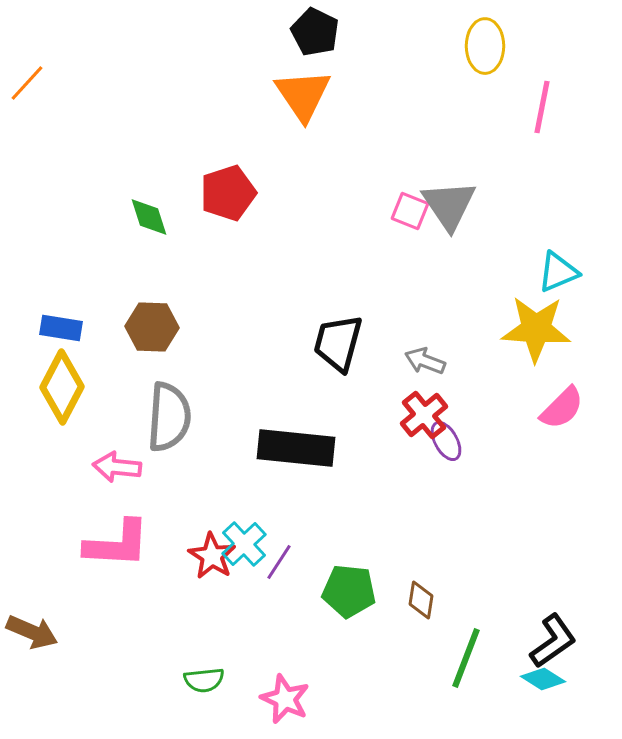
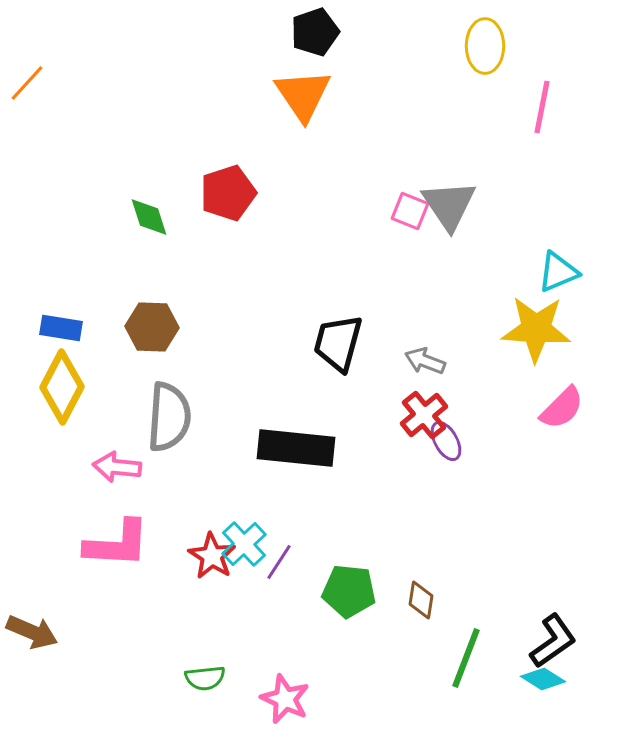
black pentagon: rotated 27 degrees clockwise
green semicircle: moved 1 px right, 2 px up
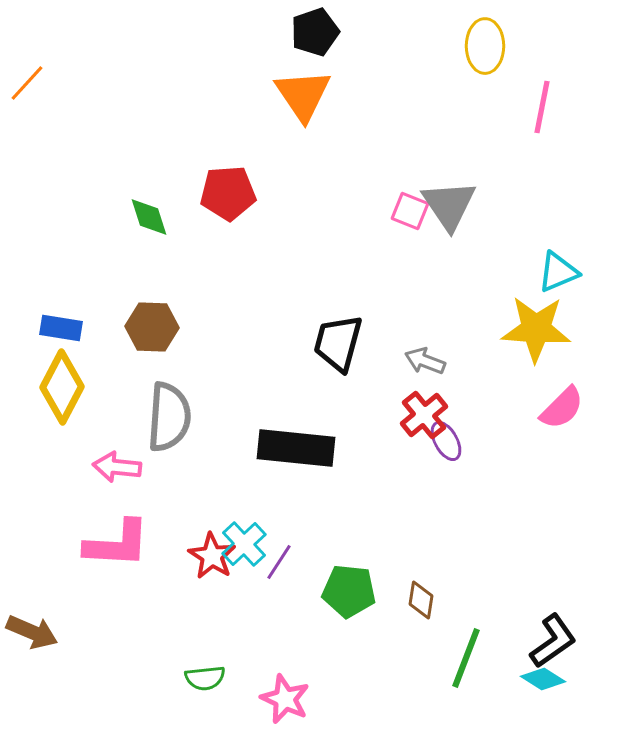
red pentagon: rotated 14 degrees clockwise
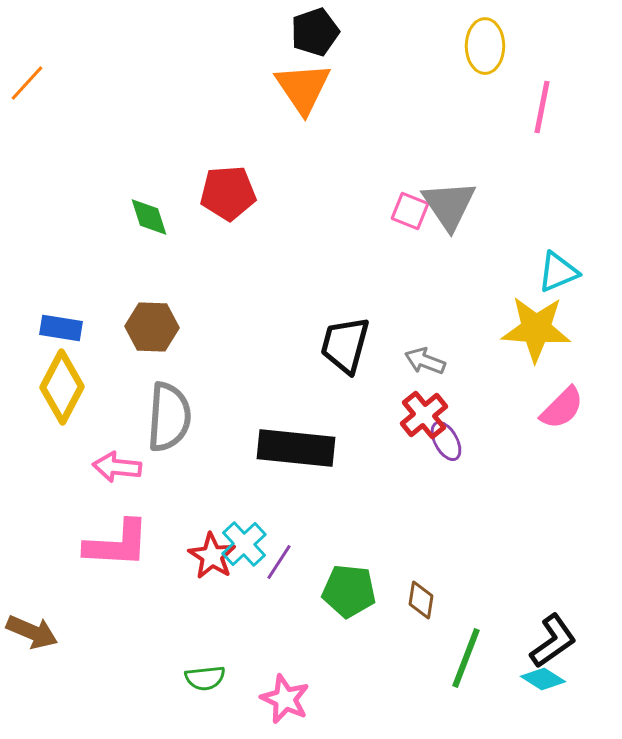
orange triangle: moved 7 px up
black trapezoid: moved 7 px right, 2 px down
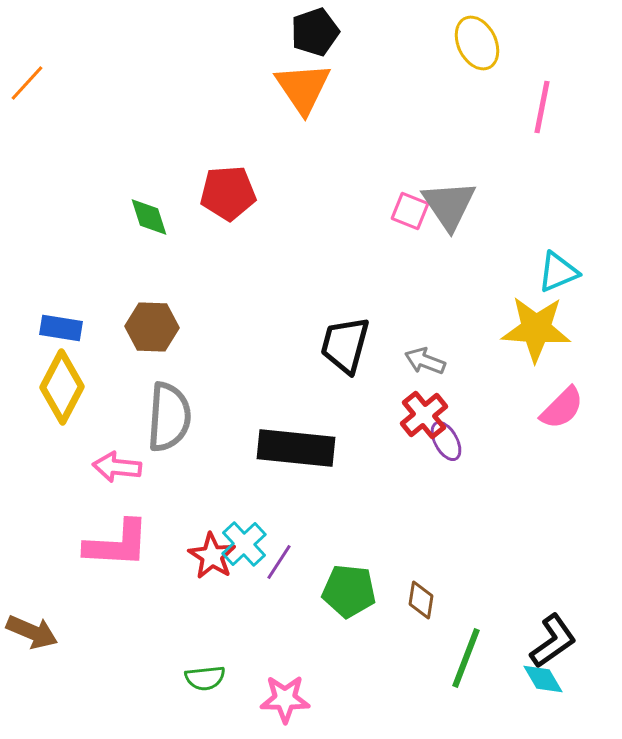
yellow ellipse: moved 8 px left, 3 px up; rotated 26 degrees counterclockwise
cyan diamond: rotated 27 degrees clockwise
pink star: rotated 24 degrees counterclockwise
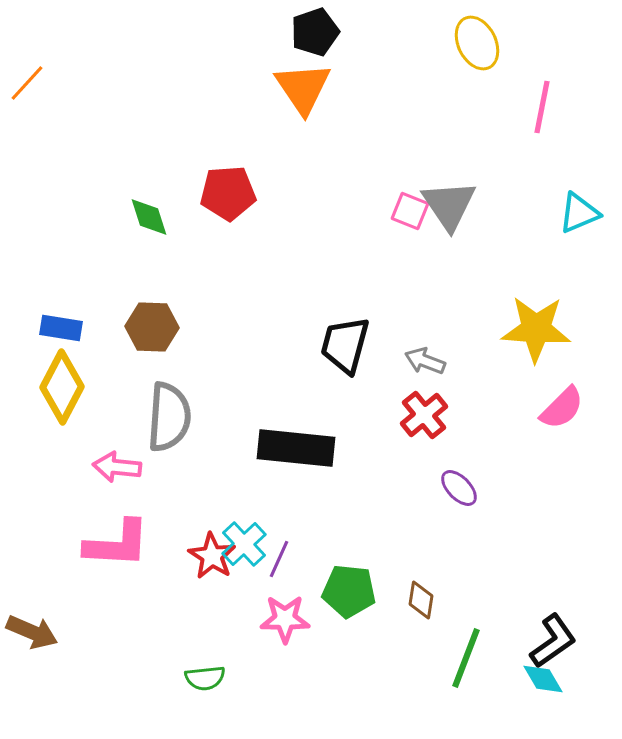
cyan triangle: moved 21 px right, 59 px up
purple ellipse: moved 13 px right, 47 px down; rotated 15 degrees counterclockwise
purple line: moved 3 px up; rotated 9 degrees counterclockwise
pink star: moved 80 px up
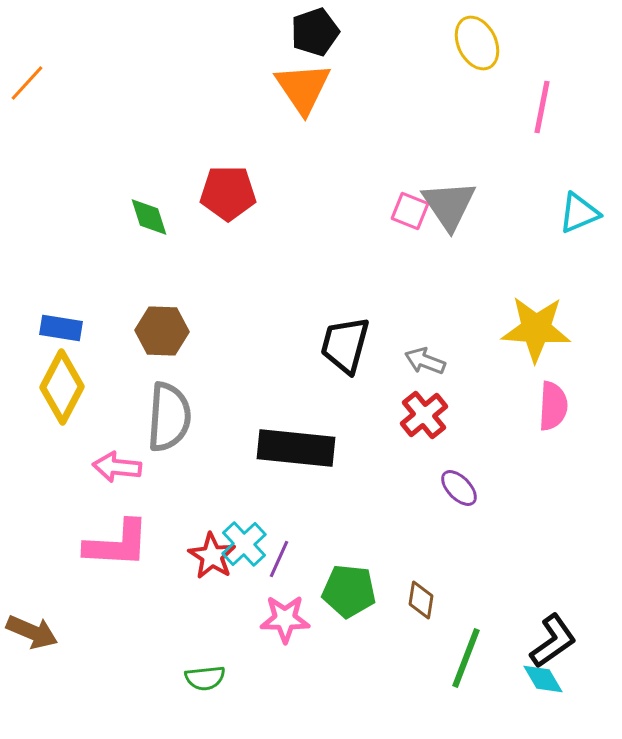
red pentagon: rotated 4 degrees clockwise
brown hexagon: moved 10 px right, 4 px down
pink semicircle: moved 9 px left, 2 px up; rotated 42 degrees counterclockwise
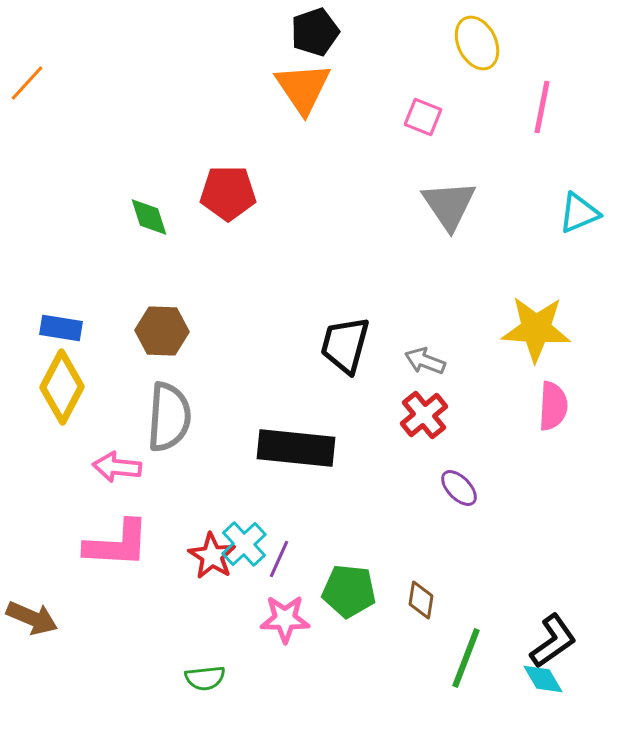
pink square: moved 13 px right, 94 px up
brown arrow: moved 14 px up
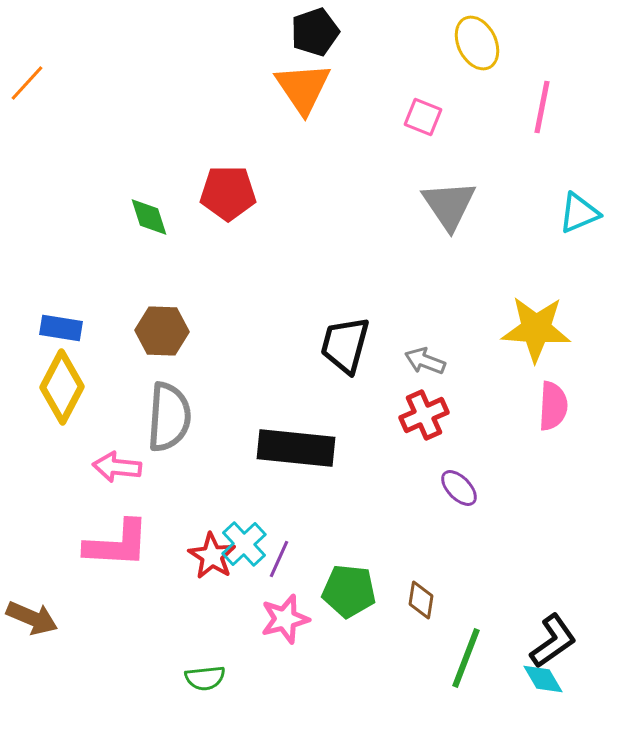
red cross: rotated 15 degrees clockwise
pink star: rotated 15 degrees counterclockwise
